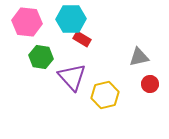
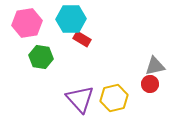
pink hexagon: moved 1 px down; rotated 16 degrees counterclockwise
gray triangle: moved 16 px right, 9 px down
purple triangle: moved 8 px right, 22 px down
yellow hexagon: moved 9 px right, 3 px down
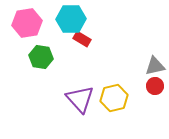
red circle: moved 5 px right, 2 px down
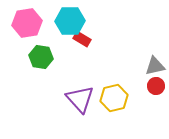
cyan hexagon: moved 1 px left, 2 px down
red circle: moved 1 px right
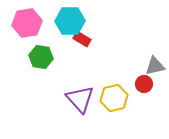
red circle: moved 12 px left, 2 px up
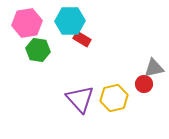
green hexagon: moved 3 px left, 7 px up
gray triangle: moved 1 px left, 2 px down
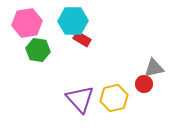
cyan hexagon: moved 3 px right
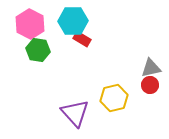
pink hexagon: moved 3 px right, 1 px down; rotated 24 degrees counterclockwise
gray triangle: moved 3 px left
red circle: moved 6 px right, 1 px down
purple triangle: moved 5 px left, 14 px down
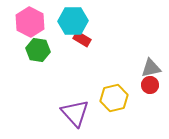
pink hexagon: moved 2 px up
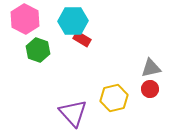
pink hexagon: moved 5 px left, 3 px up
green hexagon: rotated 10 degrees clockwise
red circle: moved 4 px down
purple triangle: moved 2 px left
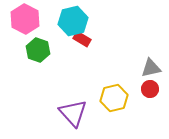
cyan hexagon: rotated 12 degrees counterclockwise
